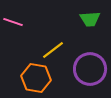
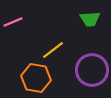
pink line: rotated 42 degrees counterclockwise
purple circle: moved 2 px right, 1 px down
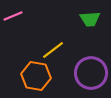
pink line: moved 6 px up
purple circle: moved 1 px left, 3 px down
orange hexagon: moved 2 px up
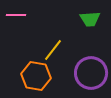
pink line: moved 3 px right, 1 px up; rotated 24 degrees clockwise
yellow line: rotated 15 degrees counterclockwise
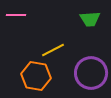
yellow line: rotated 25 degrees clockwise
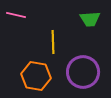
pink line: rotated 12 degrees clockwise
yellow line: moved 8 px up; rotated 65 degrees counterclockwise
purple circle: moved 8 px left, 1 px up
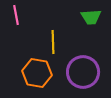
pink line: rotated 66 degrees clockwise
green trapezoid: moved 1 px right, 2 px up
orange hexagon: moved 1 px right, 3 px up
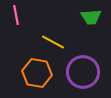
yellow line: rotated 60 degrees counterclockwise
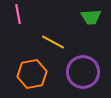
pink line: moved 2 px right, 1 px up
orange hexagon: moved 5 px left, 1 px down; rotated 20 degrees counterclockwise
